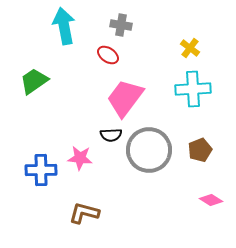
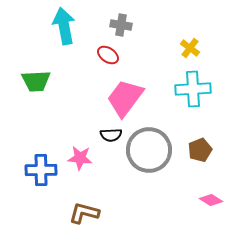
green trapezoid: moved 2 px right; rotated 148 degrees counterclockwise
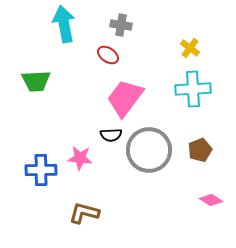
cyan arrow: moved 2 px up
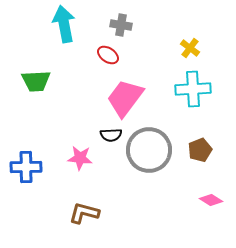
blue cross: moved 15 px left, 3 px up
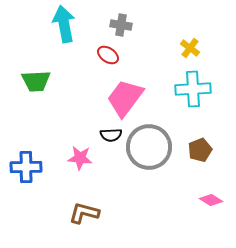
gray circle: moved 3 px up
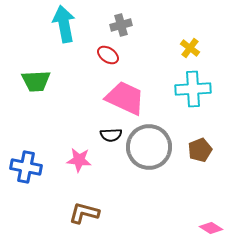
gray cross: rotated 25 degrees counterclockwise
pink trapezoid: rotated 78 degrees clockwise
pink star: moved 1 px left, 2 px down
blue cross: rotated 12 degrees clockwise
pink diamond: moved 28 px down
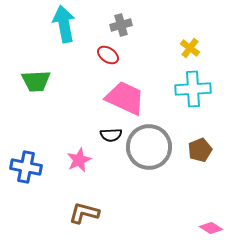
pink star: rotated 30 degrees counterclockwise
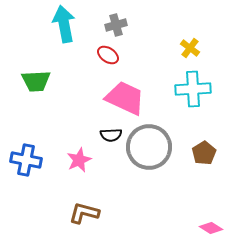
gray cross: moved 5 px left
brown pentagon: moved 4 px right, 3 px down; rotated 10 degrees counterclockwise
blue cross: moved 7 px up
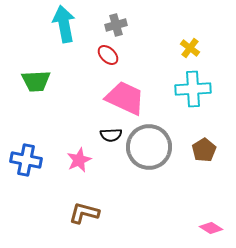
red ellipse: rotated 10 degrees clockwise
brown pentagon: moved 3 px up
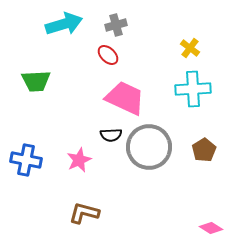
cyan arrow: rotated 84 degrees clockwise
